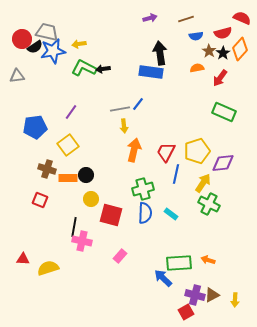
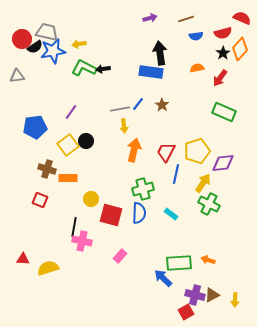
brown star at (209, 51): moved 47 px left, 54 px down
black circle at (86, 175): moved 34 px up
blue semicircle at (145, 213): moved 6 px left
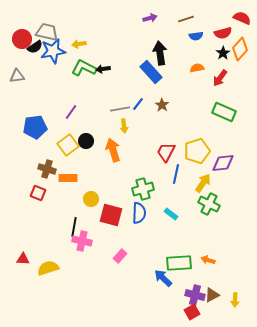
blue rectangle at (151, 72): rotated 40 degrees clockwise
orange arrow at (134, 150): moved 21 px left; rotated 30 degrees counterclockwise
red square at (40, 200): moved 2 px left, 7 px up
red square at (186, 312): moved 6 px right
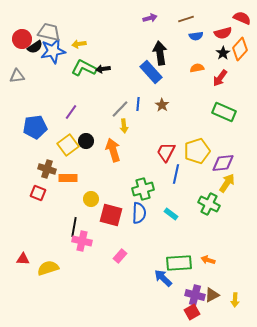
gray trapezoid at (47, 32): moved 2 px right
blue line at (138, 104): rotated 32 degrees counterclockwise
gray line at (120, 109): rotated 36 degrees counterclockwise
yellow arrow at (203, 183): moved 24 px right
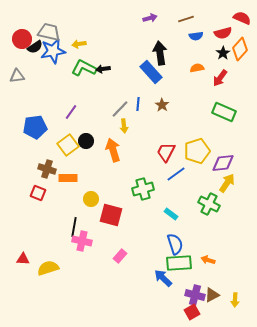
blue line at (176, 174): rotated 42 degrees clockwise
blue semicircle at (139, 213): moved 36 px right, 31 px down; rotated 20 degrees counterclockwise
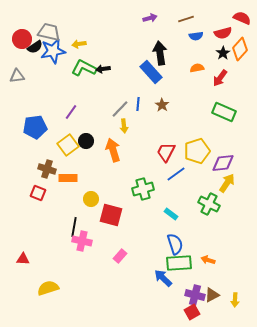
yellow semicircle at (48, 268): moved 20 px down
